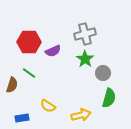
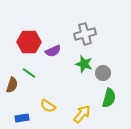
green star: moved 1 px left, 5 px down; rotated 18 degrees counterclockwise
yellow arrow: moved 1 px right, 1 px up; rotated 36 degrees counterclockwise
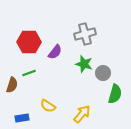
purple semicircle: moved 2 px right, 1 px down; rotated 28 degrees counterclockwise
green line: rotated 56 degrees counterclockwise
green semicircle: moved 6 px right, 4 px up
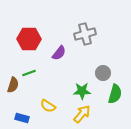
red hexagon: moved 3 px up
purple semicircle: moved 4 px right, 1 px down
green star: moved 2 px left, 27 px down; rotated 18 degrees counterclockwise
brown semicircle: moved 1 px right
blue rectangle: rotated 24 degrees clockwise
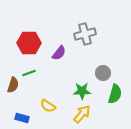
red hexagon: moved 4 px down
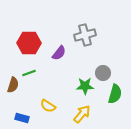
gray cross: moved 1 px down
green star: moved 3 px right, 5 px up
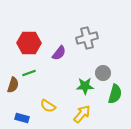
gray cross: moved 2 px right, 3 px down
